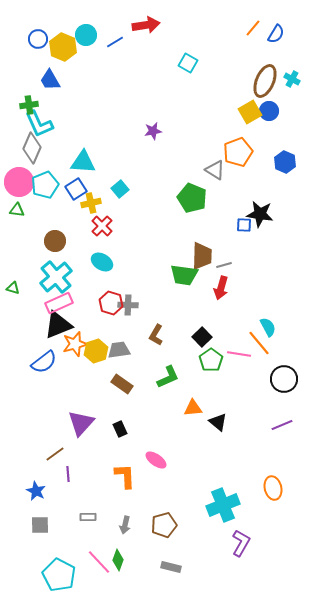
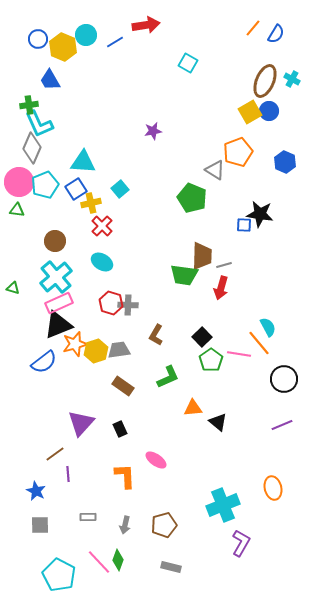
brown rectangle at (122, 384): moved 1 px right, 2 px down
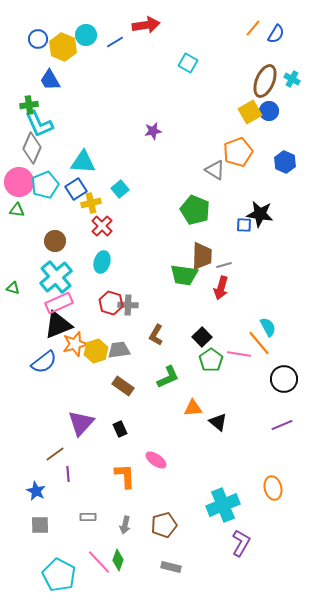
green pentagon at (192, 198): moved 3 px right, 12 px down
cyan ellipse at (102, 262): rotated 75 degrees clockwise
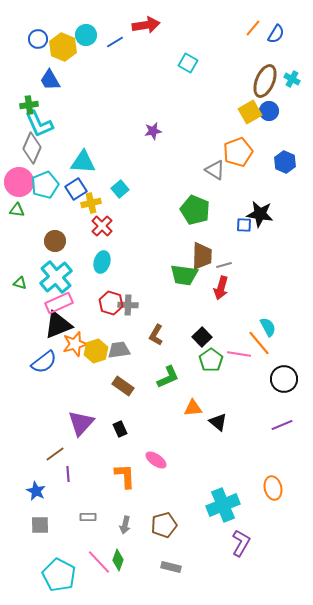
green triangle at (13, 288): moved 7 px right, 5 px up
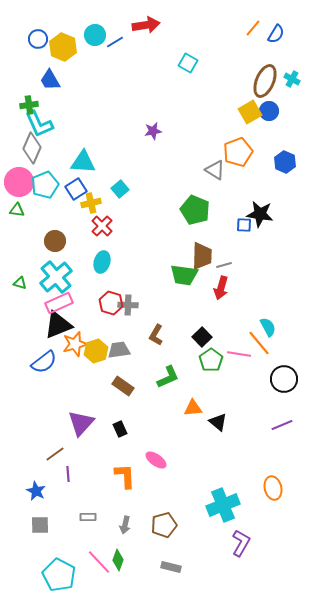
cyan circle at (86, 35): moved 9 px right
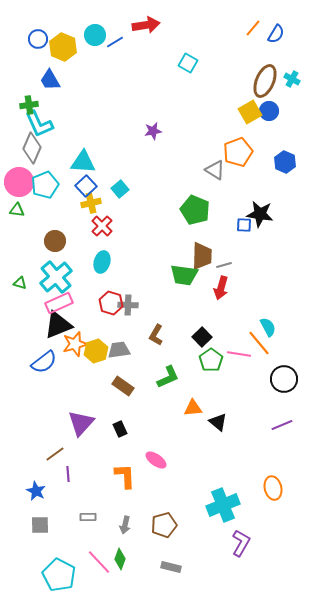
blue square at (76, 189): moved 10 px right, 3 px up; rotated 10 degrees counterclockwise
green diamond at (118, 560): moved 2 px right, 1 px up
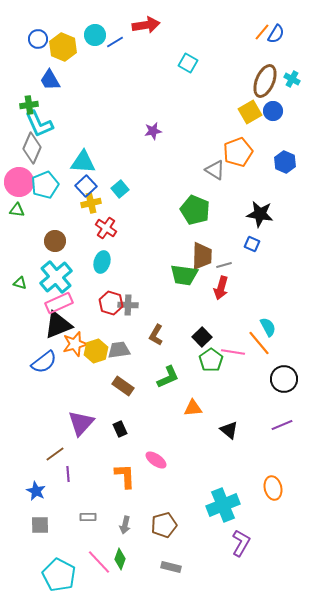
orange line at (253, 28): moved 9 px right, 4 px down
blue circle at (269, 111): moved 4 px right
blue square at (244, 225): moved 8 px right, 19 px down; rotated 21 degrees clockwise
red cross at (102, 226): moved 4 px right, 2 px down; rotated 10 degrees counterclockwise
pink line at (239, 354): moved 6 px left, 2 px up
black triangle at (218, 422): moved 11 px right, 8 px down
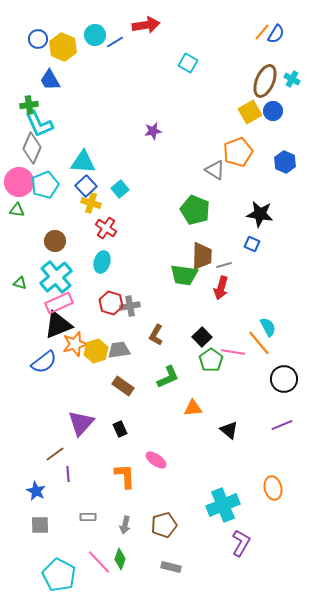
yellow cross at (91, 203): rotated 30 degrees clockwise
gray cross at (128, 305): moved 2 px right, 1 px down; rotated 12 degrees counterclockwise
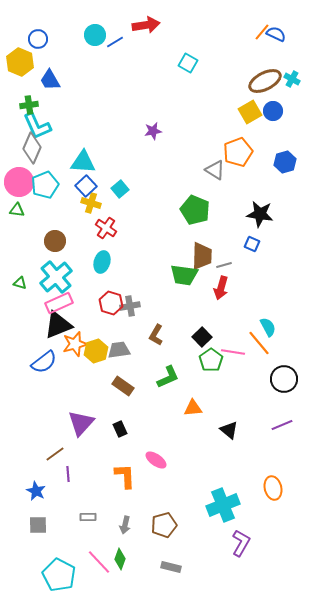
blue semicircle at (276, 34): rotated 96 degrees counterclockwise
yellow hexagon at (63, 47): moved 43 px left, 15 px down
brown ellipse at (265, 81): rotated 40 degrees clockwise
cyan L-shape at (39, 124): moved 2 px left, 2 px down
blue hexagon at (285, 162): rotated 20 degrees clockwise
gray square at (40, 525): moved 2 px left
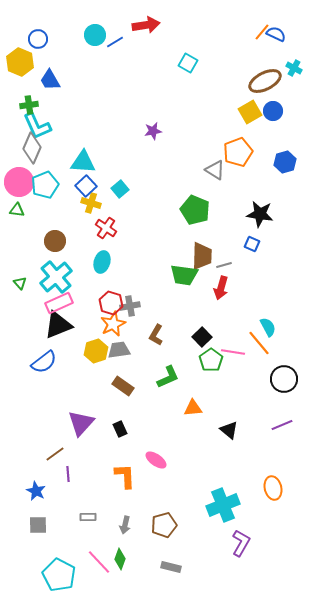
cyan cross at (292, 79): moved 2 px right, 11 px up
green triangle at (20, 283): rotated 32 degrees clockwise
orange star at (75, 344): moved 38 px right, 20 px up; rotated 10 degrees counterclockwise
